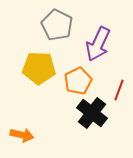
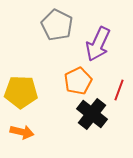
yellow pentagon: moved 18 px left, 24 px down
black cross: moved 1 px down
orange arrow: moved 3 px up
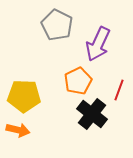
yellow pentagon: moved 3 px right, 4 px down
orange arrow: moved 4 px left, 2 px up
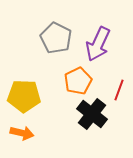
gray pentagon: moved 1 px left, 13 px down
orange arrow: moved 4 px right, 3 px down
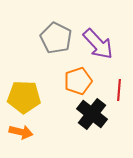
purple arrow: rotated 68 degrees counterclockwise
orange pentagon: rotated 8 degrees clockwise
red line: rotated 15 degrees counterclockwise
yellow pentagon: moved 1 px down
orange arrow: moved 1 px left, 1 px up
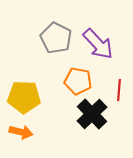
orange pentagon: rotated 28 degrees clockwise
black cross: rotated 8 degrees clockwise
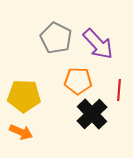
orange pentagon: rotated 8 degrees counterclockwise
yellow pentagon: moved 1 px up
orange arrow: rotated 10 degrees clockwise
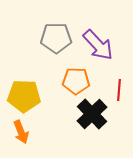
gray pentagon: rotated 28 degrees counterclockwise
purple arrow: moved 1 px down
orange pentagon: moved 2 px left
orange arrow: rotated 45 degrees clockwise
